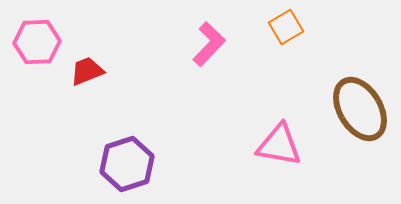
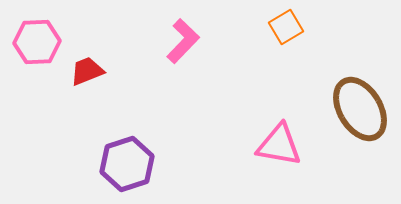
pink L-shape: moved 26 px left, 3 px up
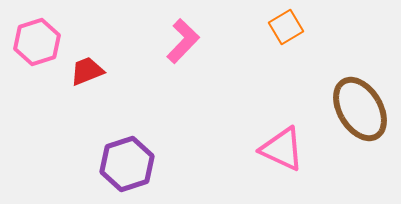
pink hexagon: rotated 15 degrees counterclockwise
pink triangle: moved 3 px right, 4 px down; rotated 15 degrees clockwise
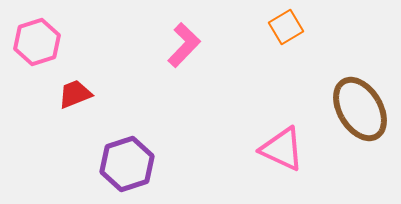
pink L-shape: moved 1 px right, 4 px down
red trapezoid: moved 12 px left, 23 px down
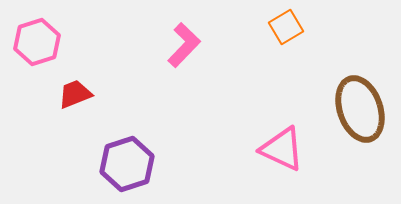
brown ellipse: rotated 12 degrees clockwise
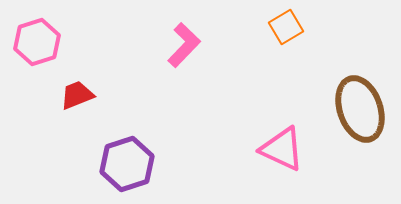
red trapezoid: moved 2 px right, 1 px down
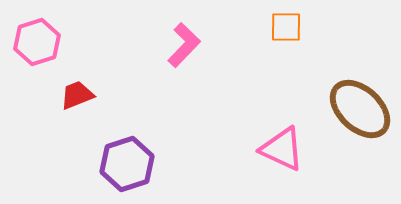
orange square: rotated 32 degrees clockwise
brown ellipse: rotated 28 degrees counterclockwise
